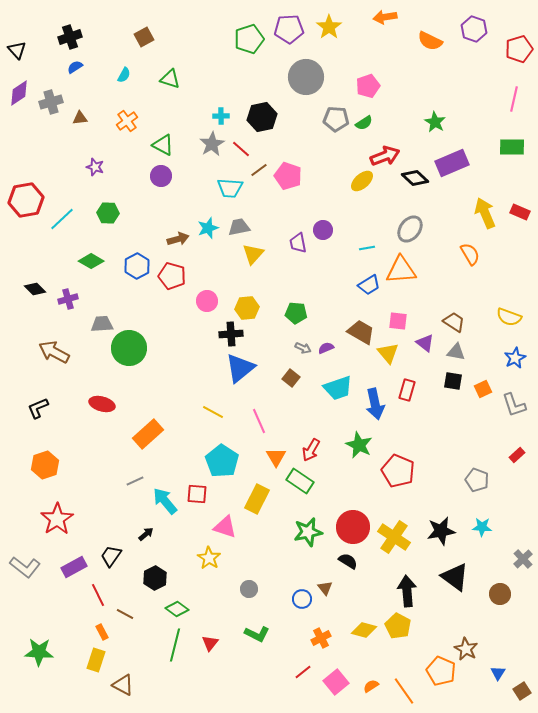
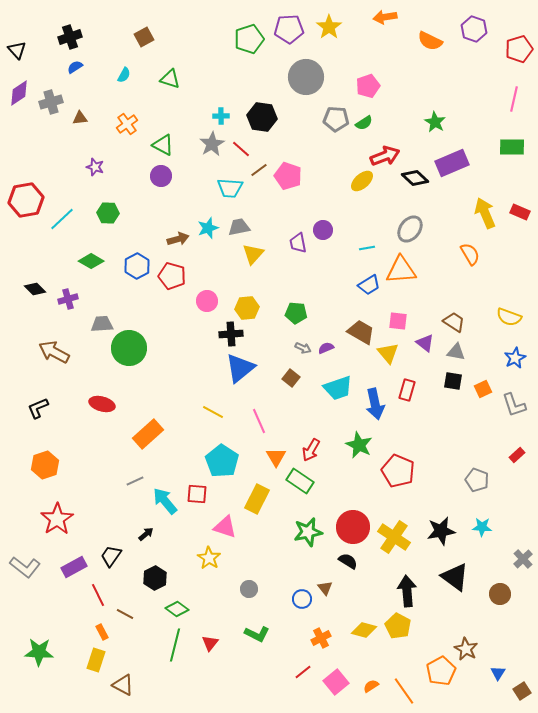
black hexagon at (262, 117): rotated 20 degrees clockwise
orange cross at (127, 121): moved 3 px down
orange pentagon at (441, 671): rotated 20 degrees clockwise
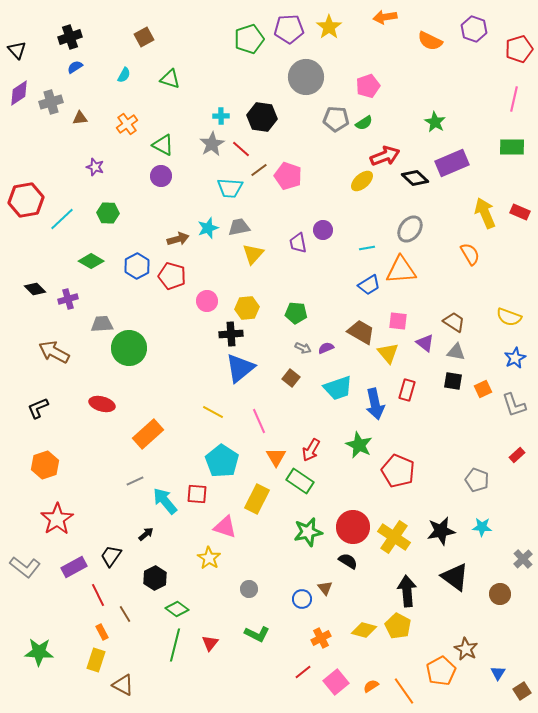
brown line at (125, 614): rotated 30 degrees clockwise
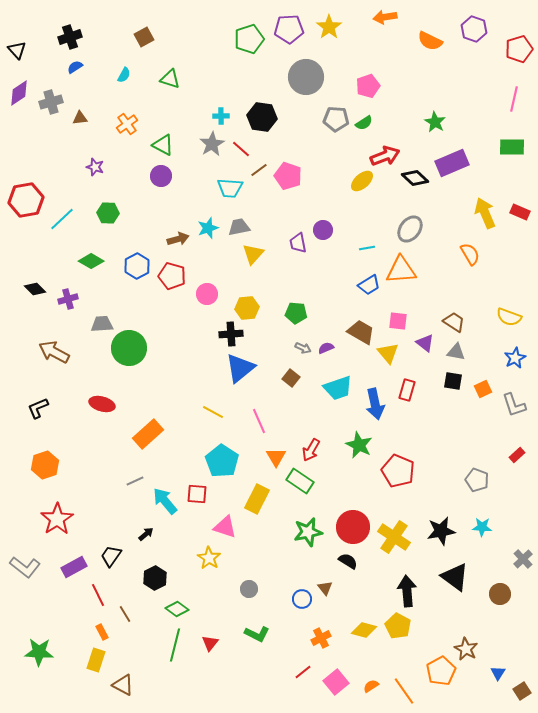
pink circle at (207, 301): moved 7 px up
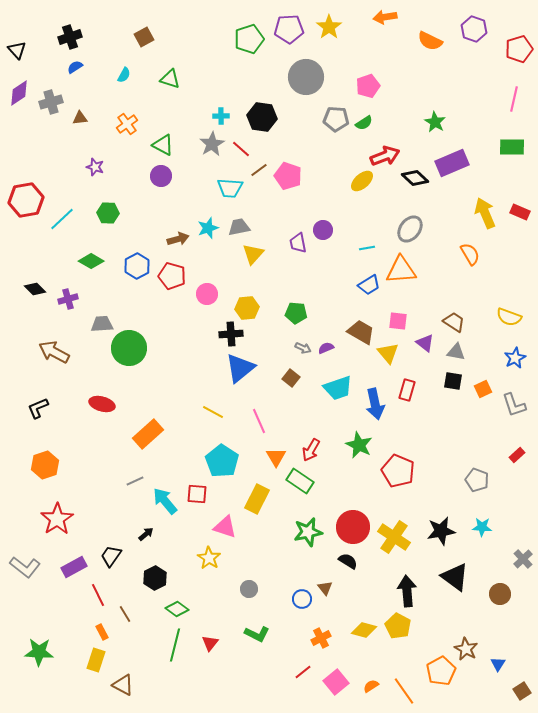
blue triangle at (498, 673): moved 9 px up
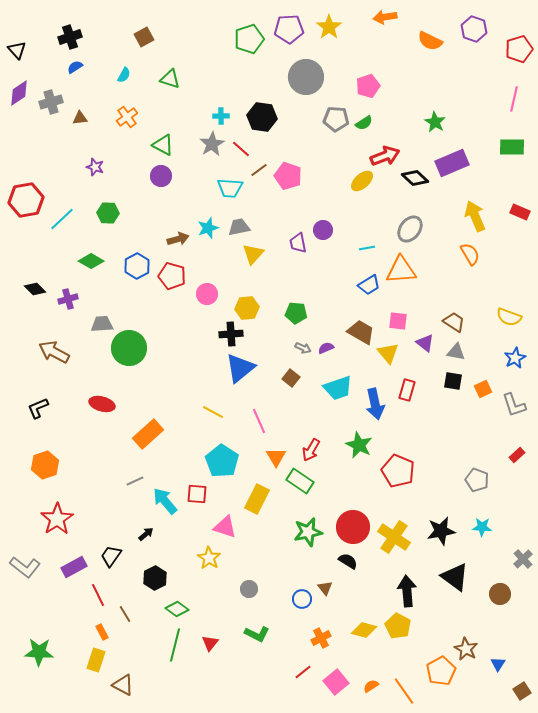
orange cross at (127, 124): moved 7 px up
yellow arrow at (485, 213): moved 10 px left, 3 px down
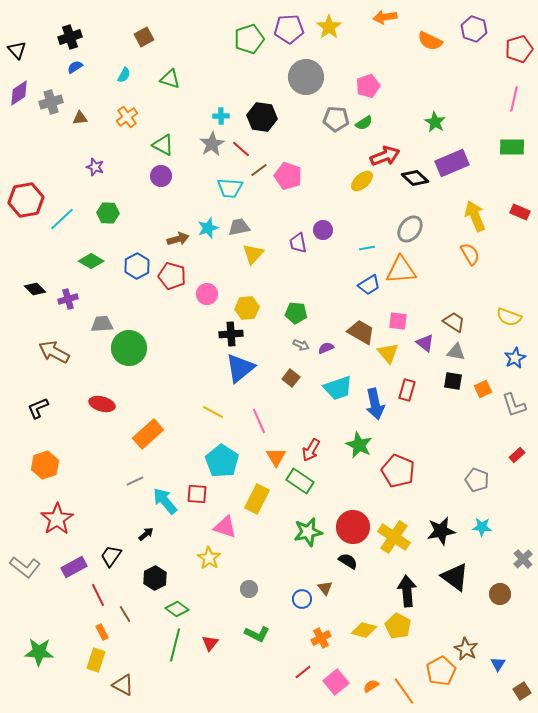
gray arrow at (303, 348): moved 2 px left, 3 px up
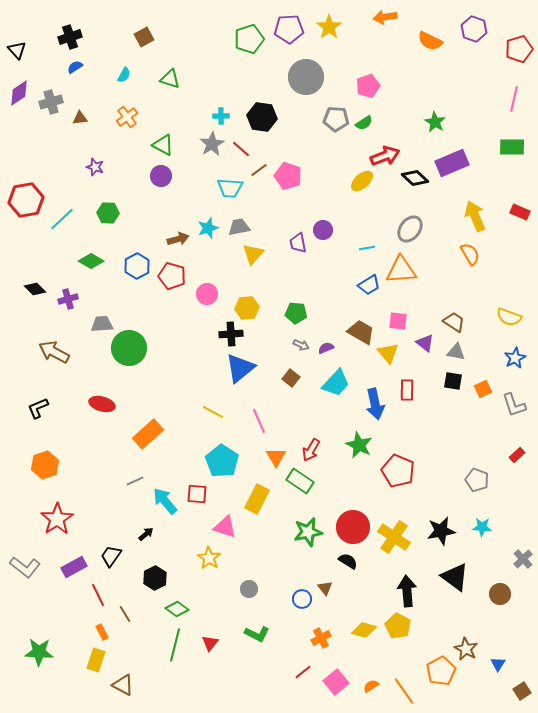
cyan trapezoid at (338, 388): moved 2 px left, 5 px up; rotated 28 degrees counterclockwise
red rectangle at (407, 390): rotated 15 degrees counterclockwise
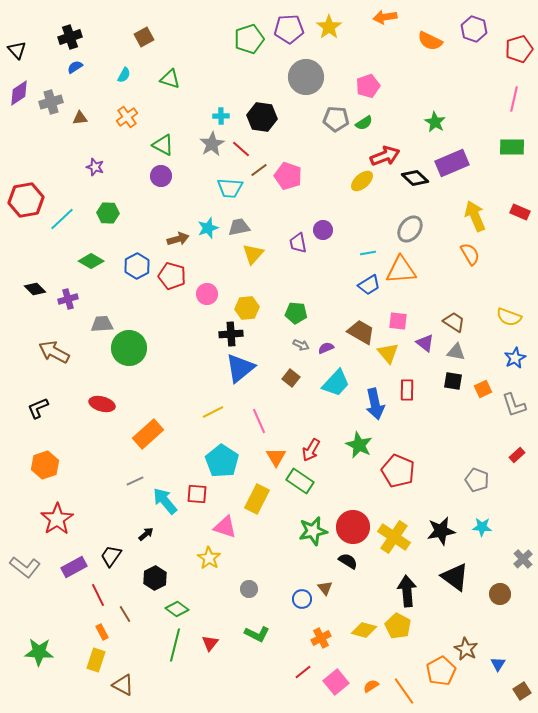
cyan line at (367, 248): moved 1 px right, 5 px down
yellow line at (213, 412): rotated 55 degrees counterclockwise
green star at (308, 532): moved 5 px right, 1 px up
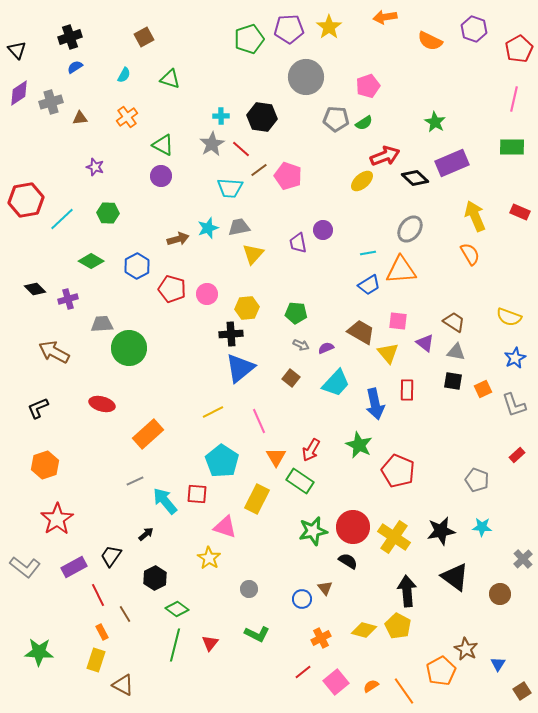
red pentagon at (519, 49): rotated 12 degrees counterclockwise
red pentagon at (172, 276): moved 13 px down
